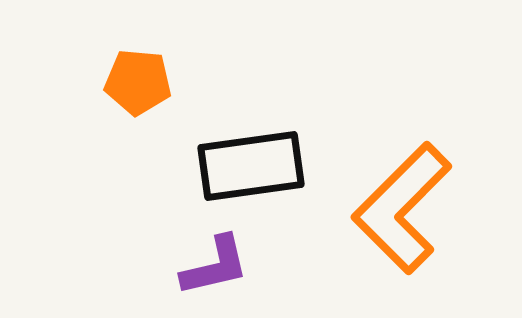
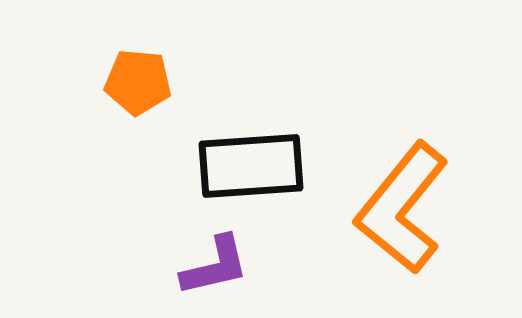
black rectangle: rotated 4 degrees clockwise
orange L-shape: rotated 6 degrees counterclockwise
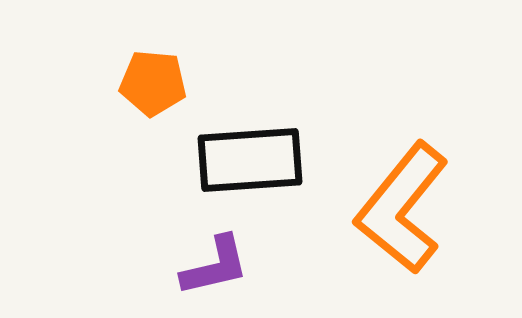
orange pentagon: moved 15 px right, 1 px down
black rectangle: moved 1 px left, 6 px up
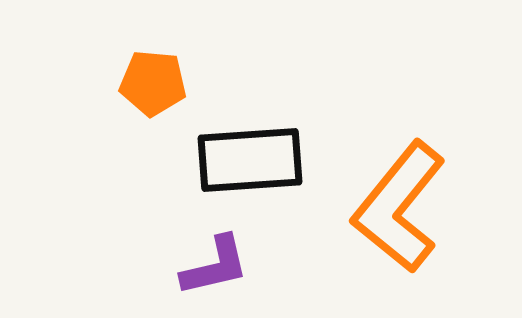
orange L-shape: moved 3 px left, 1 px up
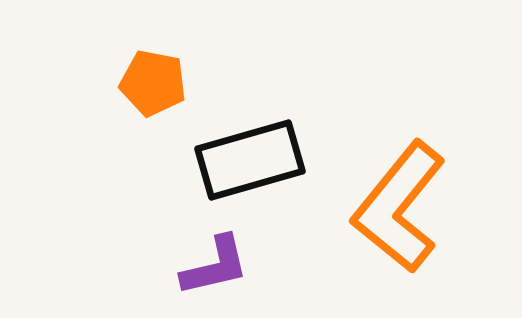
orange pentagon: rotated 6 degrees clockwise
black rectangle: rotated 12 degrees counterclockwise
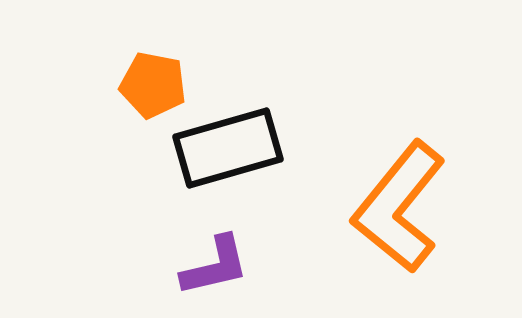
orange pentagon: moved 2 px down
black rectangle: moved 22 px left, 12 px up
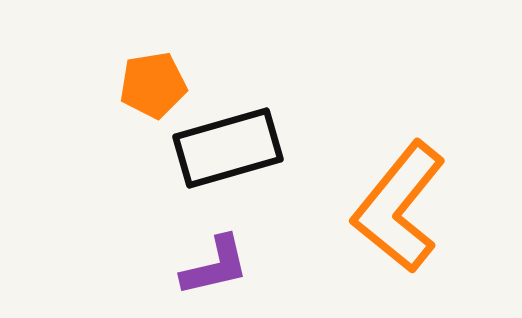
orange pentagon: rotated 20 degrees counterclockwise
